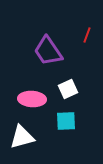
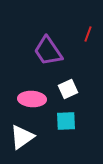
red line: moved 1 px right, 1 px up
white triangle: rotated 20 degrees counterclockwise
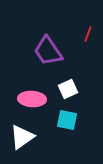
cyan square: moved 1 px right, 1 px up; rotated 15 degrees clockwise
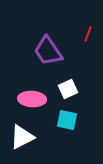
white triangle: rotated 8 degrees clockwise
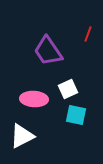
pink ellipse: moved 2 px right
cyan square: moved 9 px right, 5 px up
white triangle: moved 1 px up
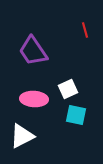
red line: moved 3 px left, 4 px up; rotated 35 degrees counterclockwise
purple trapezoid: moved 15 px left
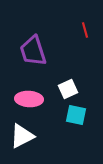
purple trapezoid: rotated 16 degrees clockwise
pink ellipse: moved 5 px left
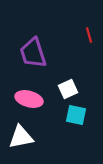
red line: moved 4 px right, 5 px down
purple trapezoid: moved 2 px down
pink ellipse: rotated 12 degrees clockwise
white triangle: moved 1 px left, 1 px down; rotated 16 degrees clockwise
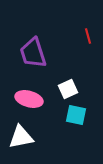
red line: moved 1 px left, 1 px down
